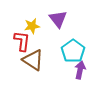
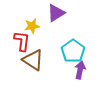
purple triangle: moved 2 px left, 6 px up; rotated 36 degrees clockwise
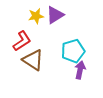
purple triangle: moved 1 px left, 2 px down
yellow star: moved 4 px right, 10 px up
red L-shape: rotated 50 degrees clockwise
cyan pentagon: rotated 20 degrees clockwise
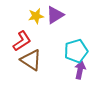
cyan pentagon: moved 3 px right
brown triangle: moved 2 px left
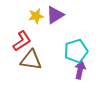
brown triangle: rotated 25 degrees counterclockwise
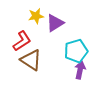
purple triangle: moved 8 px down
brown triangle: rotated 25 degrees clockwise
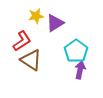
cyan pentagon: rotated 20 degrees counterclockwise
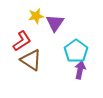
purple triangle: rotated 24 degrees counterclockwise
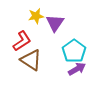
cyan pentagon: moved 2 px left
purple arrow: moved 3 px left, 1 px up; rotated 48 degrees clockwise
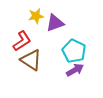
purple triangle: rotated 36 degrees clockwise
cyan pentagon: rotated 10 degrees counterclockwise
purple arrow: moved 2 px left, 1 px down
